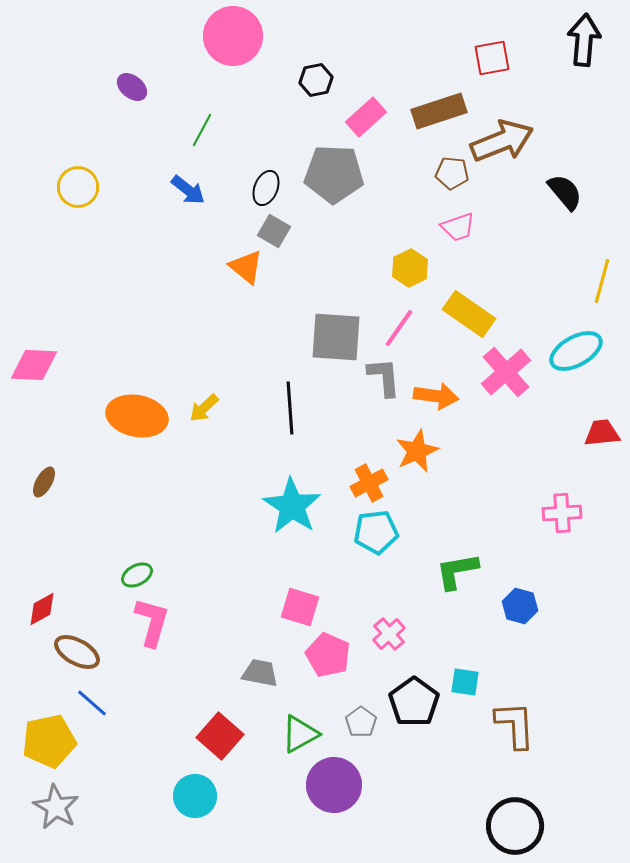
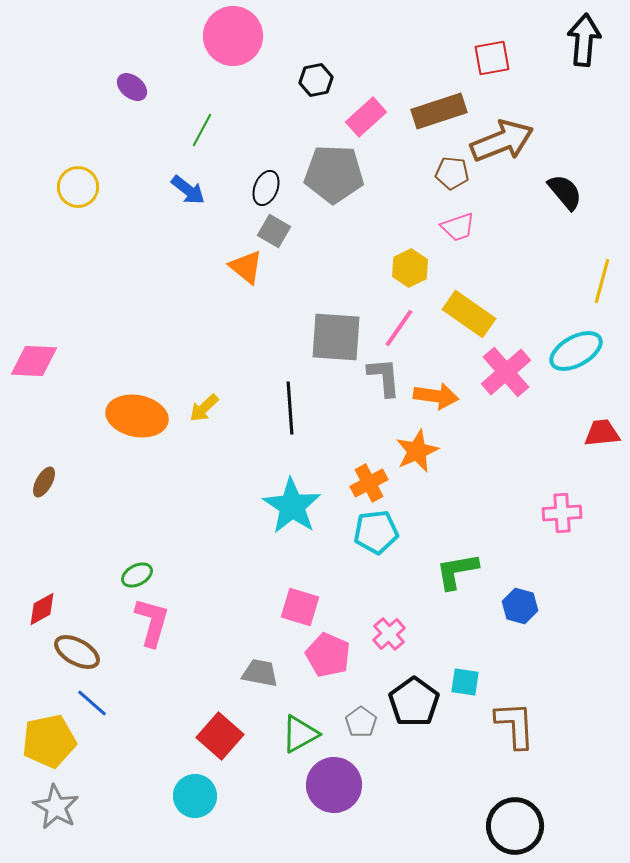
pink diamond at (34, 365): moved 4 px up
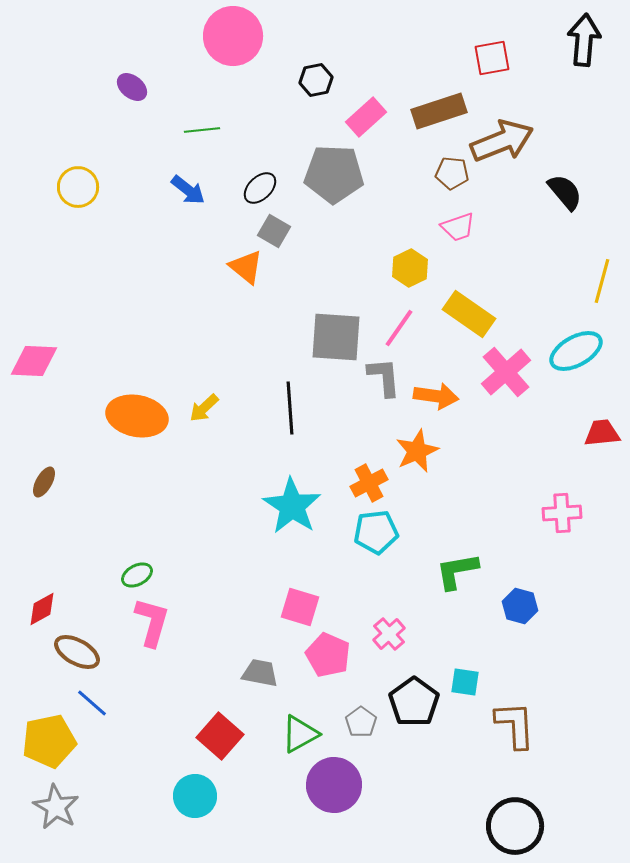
green line at (202, 130): rotated 56 degrees clockwise
black ellipse at (266, 188): moved 6 px left; rotated 24 degrees clockwise
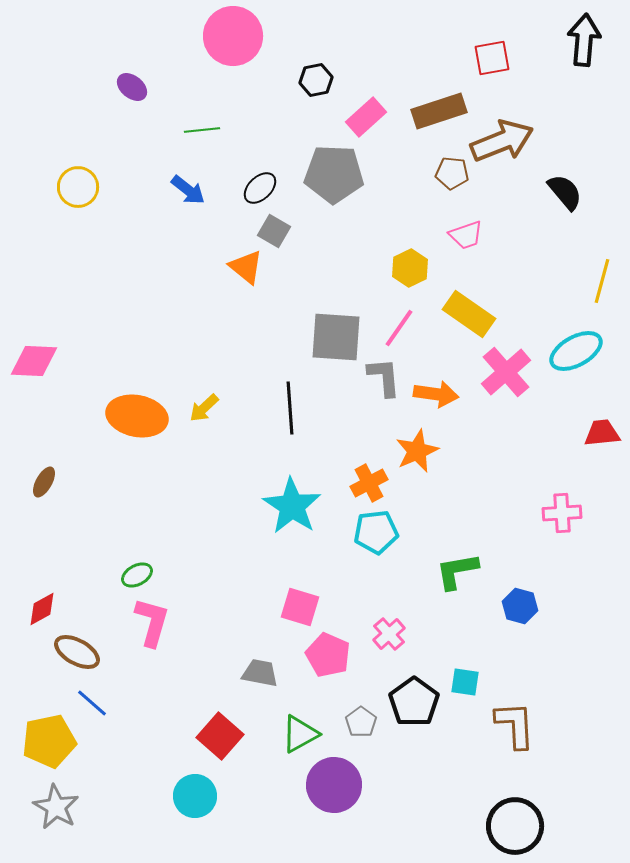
pink trapezoid at (458, 227): moved 8 px right, 8 px down
orange arrow at (436, 396): moved 2 px up
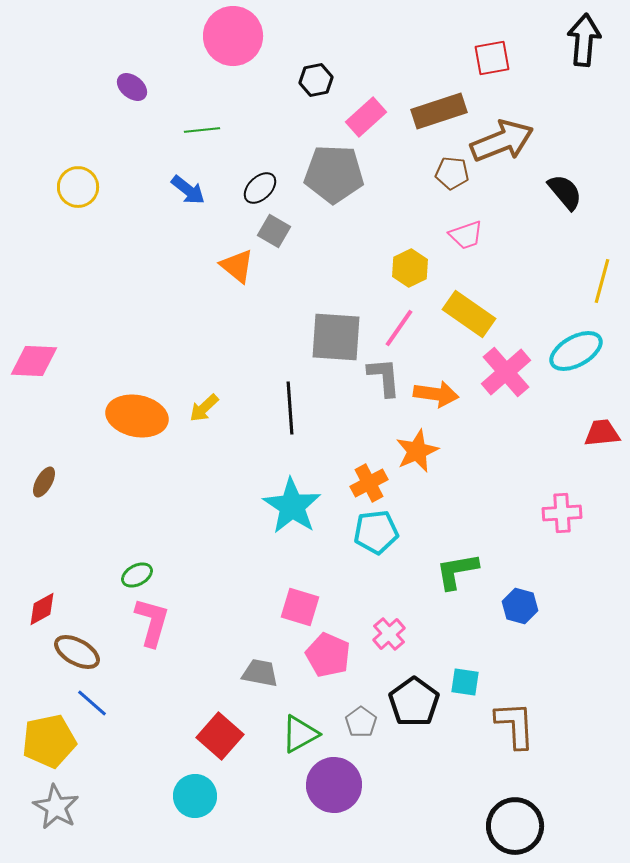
orange triangle at (246, 267): moved 9 px left, 1 px up
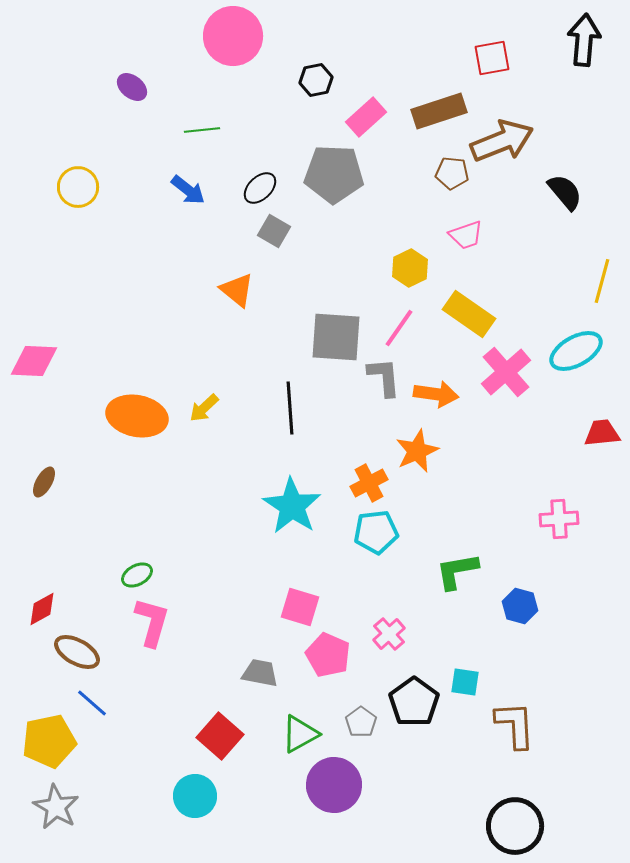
orange triangle at (237, 266): moved 24 px down
pink cross at (562, 513): moved 3 px left, 6 px down
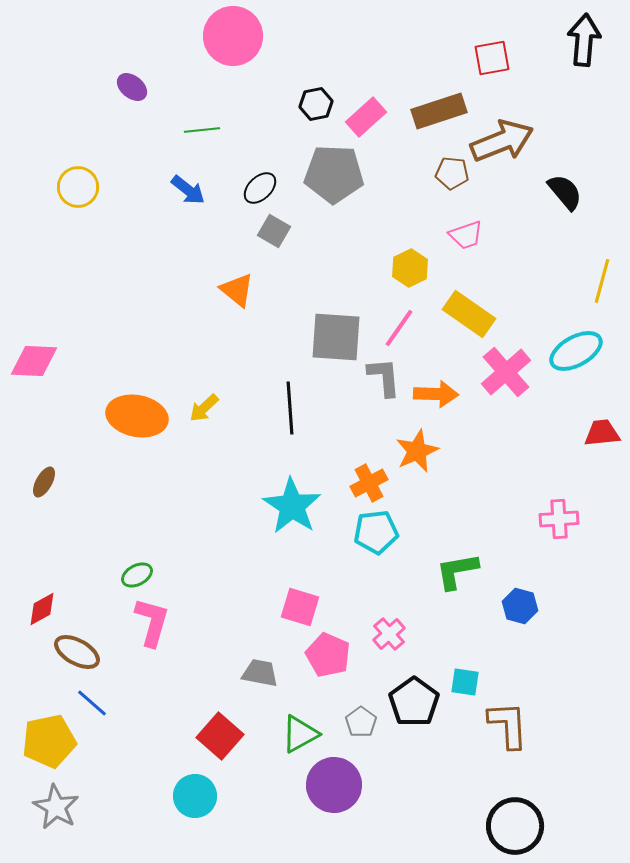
black hexagon at (316, 80): moved 24 px down
orange arrow at (436, 394): rotated 6 degrees counterclockwise
brown L-shape at (515, 725): moved 7 px left
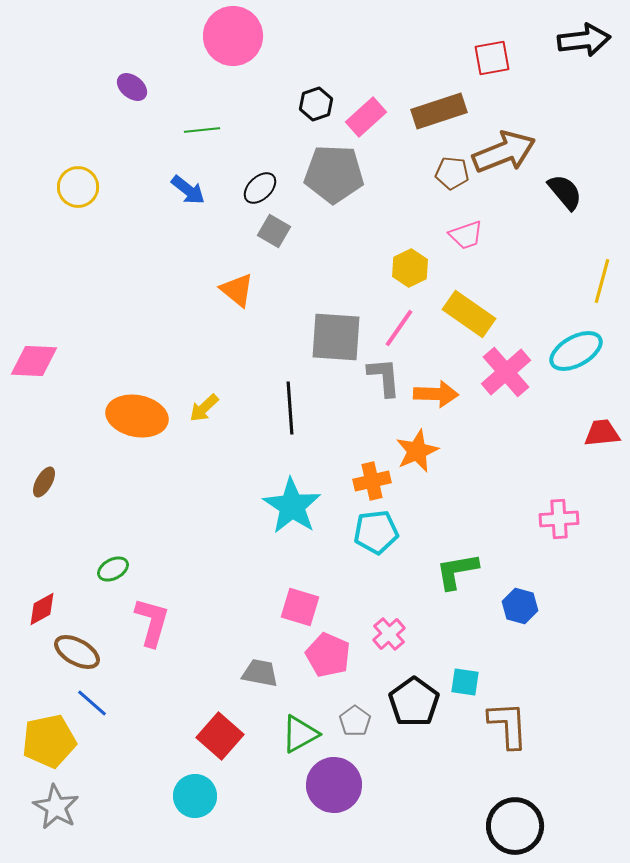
black arrow at (584, 40): rotated 78 degrees clockwise
black hexagon at (316, 104): rotated 8 degrees counterclockwise
brown arrow at (502, 141): moved 2 px right, 11 px down
orange cross at (369, 483): moved 3 px right, 2 px up; rotated 15 degrees clockwise
green ellipse at (137, 575): moved 24 px left, 6 px up
gray pentagon at (361, 722): moved 6 px left, 1 px up
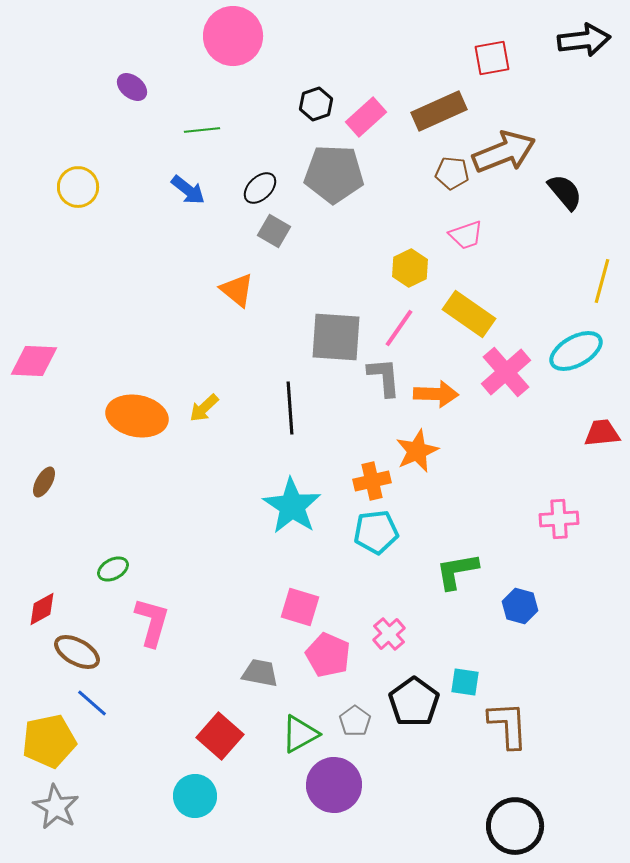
brown rectangle at (439, 111): rotated 6 degrees counterclockwise
